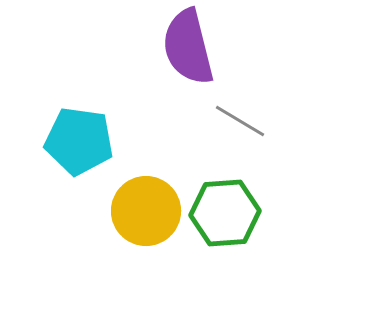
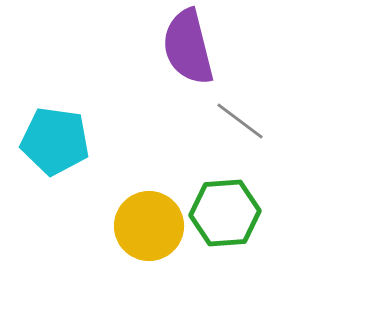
gray line: rotated 6 degrees clockwise
cyan pentagon: moved 24 px left
yellow circle: moved 3 px right, 15 px down
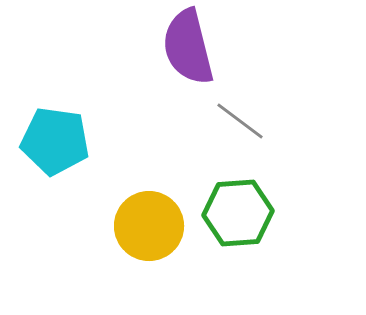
green hexagon: moved 13 px right
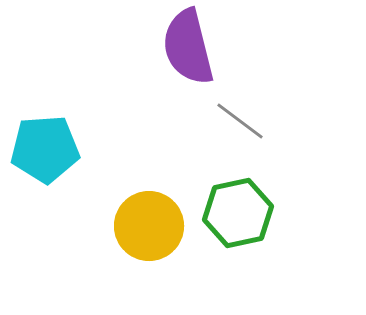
cyan pentagon: moved 10 px left, 8 px down; rotated 12 degrees counterclockwise
green hexagon: rotated 8 degrees counterclockwise
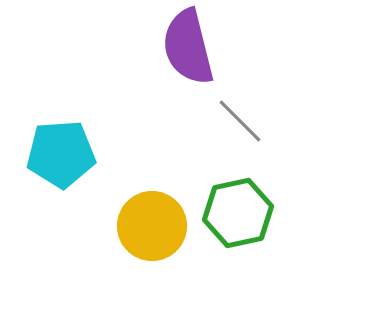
gray line: rotated 8 degrees clockwise
cyan pentagon: moved 16 px right, 5 px down
yellow circle: moved 3 px right
